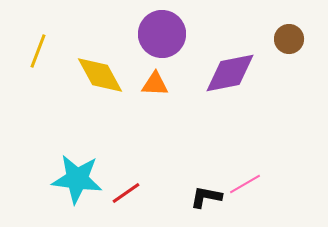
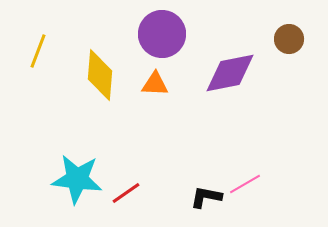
yellow diamond: rotated 33 degrees clockwise
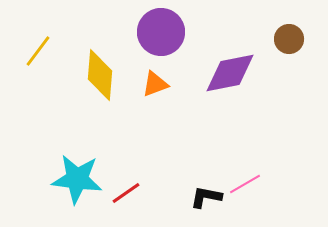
purple circle: moved 1 px left, 2 px up
yellow line: rotated 16 degrees clockwise
orange triangle: rotated 24 degrees counterclockwise
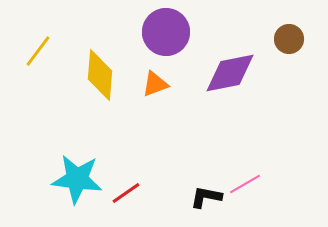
purple circle: moved 5 px right
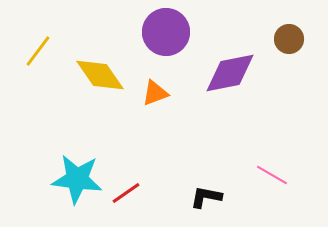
yellow diamond: rotated 39 degrees counterclockwise
orange triangle: moved 9 px down
pink line: moved 27 px right, 9 px up; rotated 60 degrees clockwise
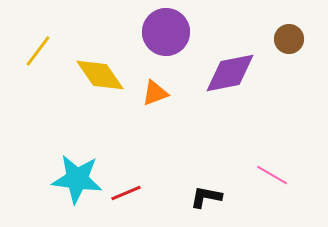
red line: rotated 12 degrees clockwise
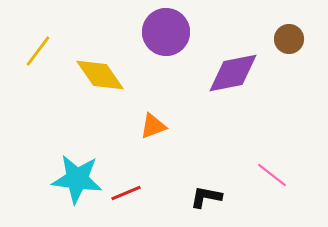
purple diamond: moved 3 px right
orange triangle: moved 2 px left, 33 px down
pink line: rotated 8 degrees clockwise
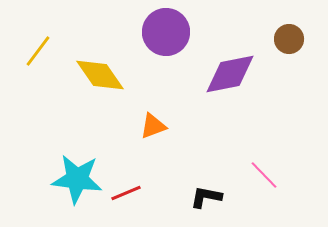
purple diamond: moved 3 px left, 1 px down
pink line: moved 8 px left; rotated 8 degrees clockwise
